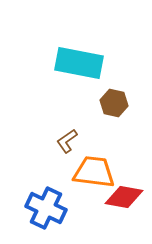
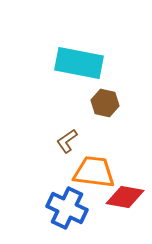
brown hexagon: moved 9 px left
red diamond: moved 1 px right
blue cross: moved 21 px right
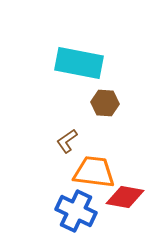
brown hexagon: rotated 8 degrees counterclockwise
blue cross: moved 9 px right, 3 px down
